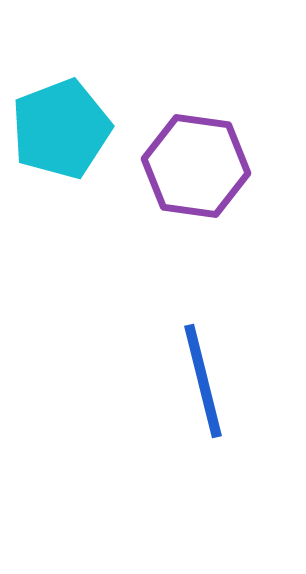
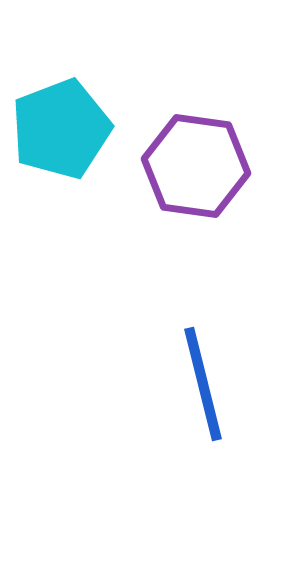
blue line: moved 3 px down
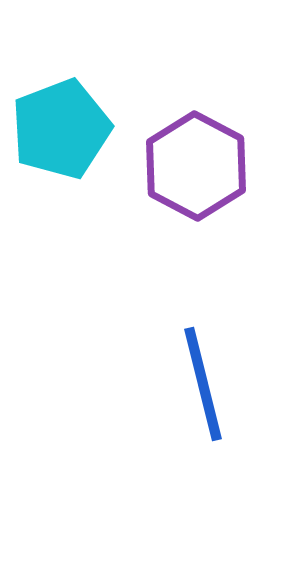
purple hexagon: rotated 20 degrees clockwise
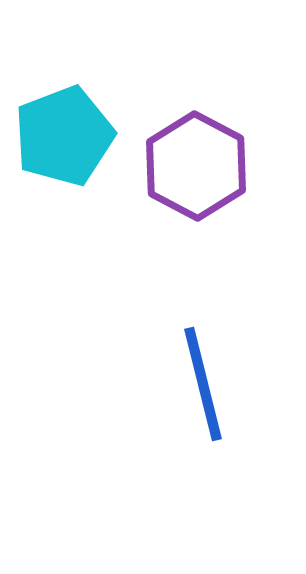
cyan pentagon: moved 3 px right, 7 px down
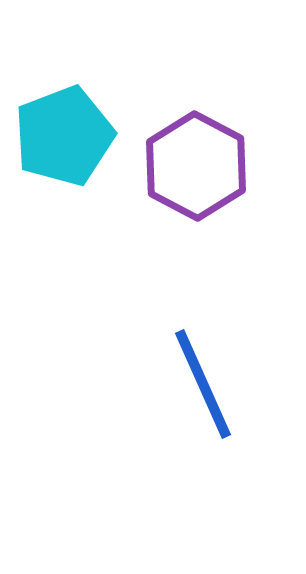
blue line: rotated 10 degrees counterclockwise
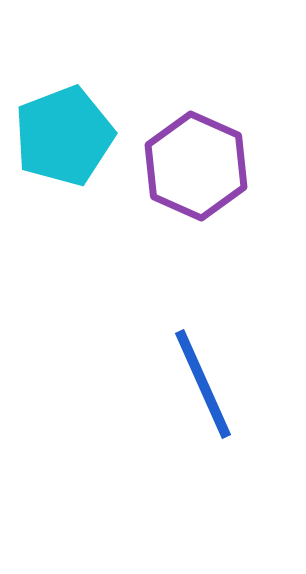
purple hexagon: rotated 4 degrees counterclockwise
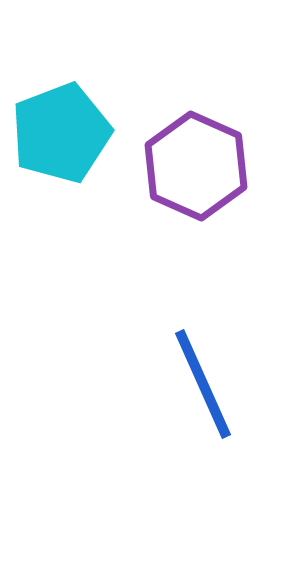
cyan pentagon: moved 3 px left, 3 px up
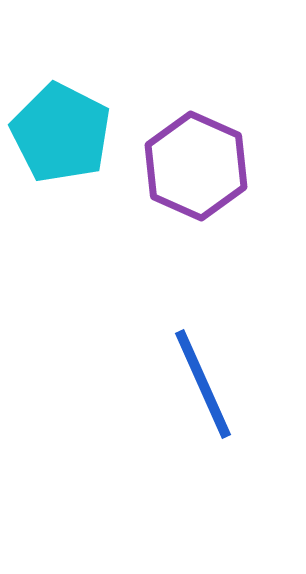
cyan pentagon: rotated 24 degrees counterclockwise
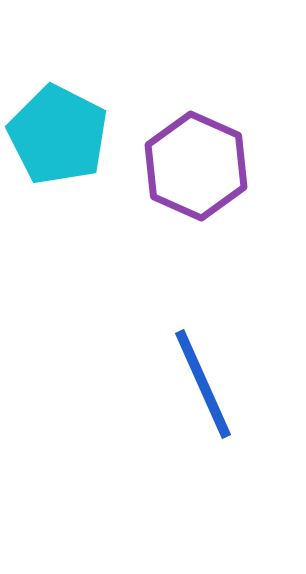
cyan pentagon: moved 3 px left, 2 px down
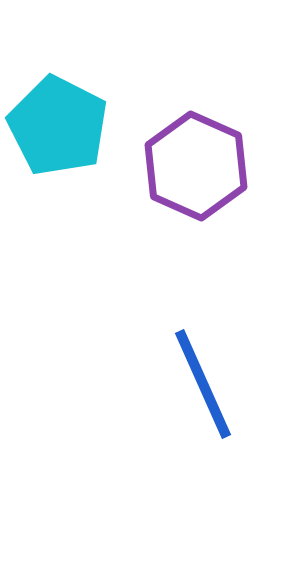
cyan pentagon: moved 9 px up
